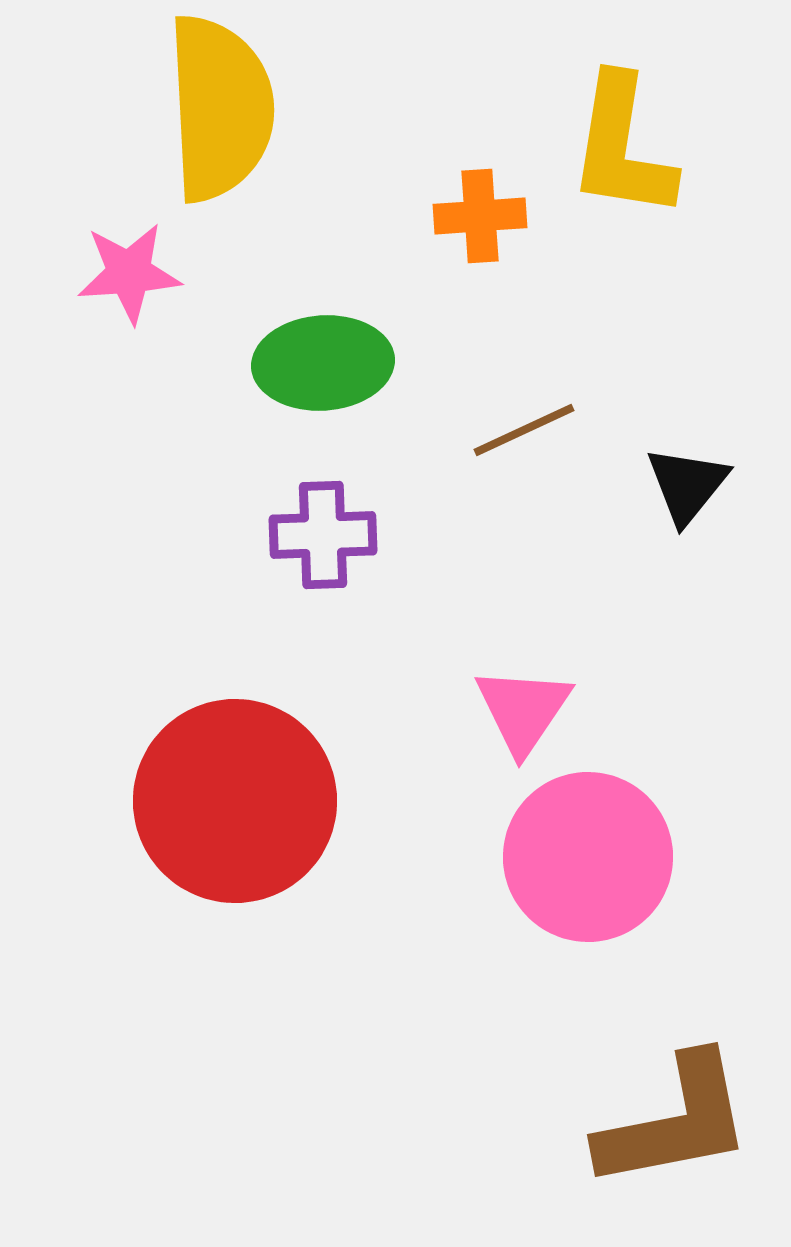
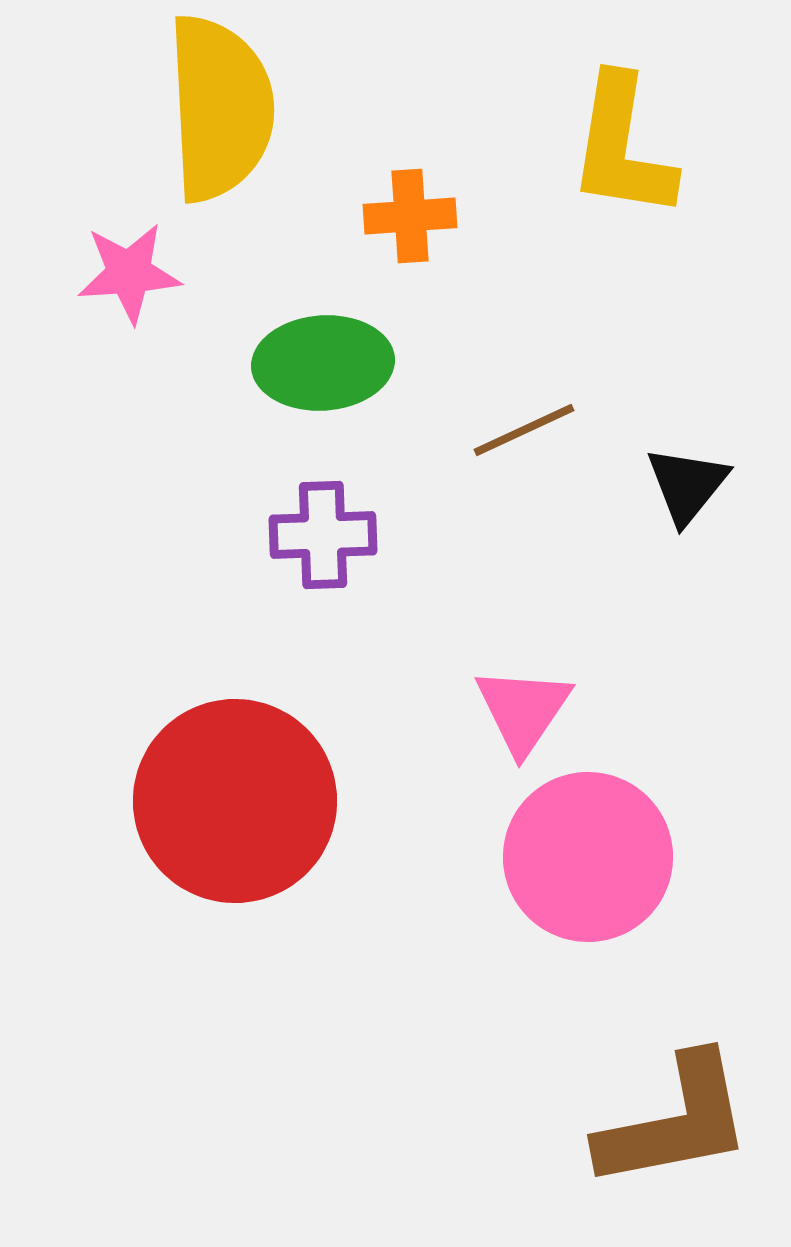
orange cross: moved 70 px left
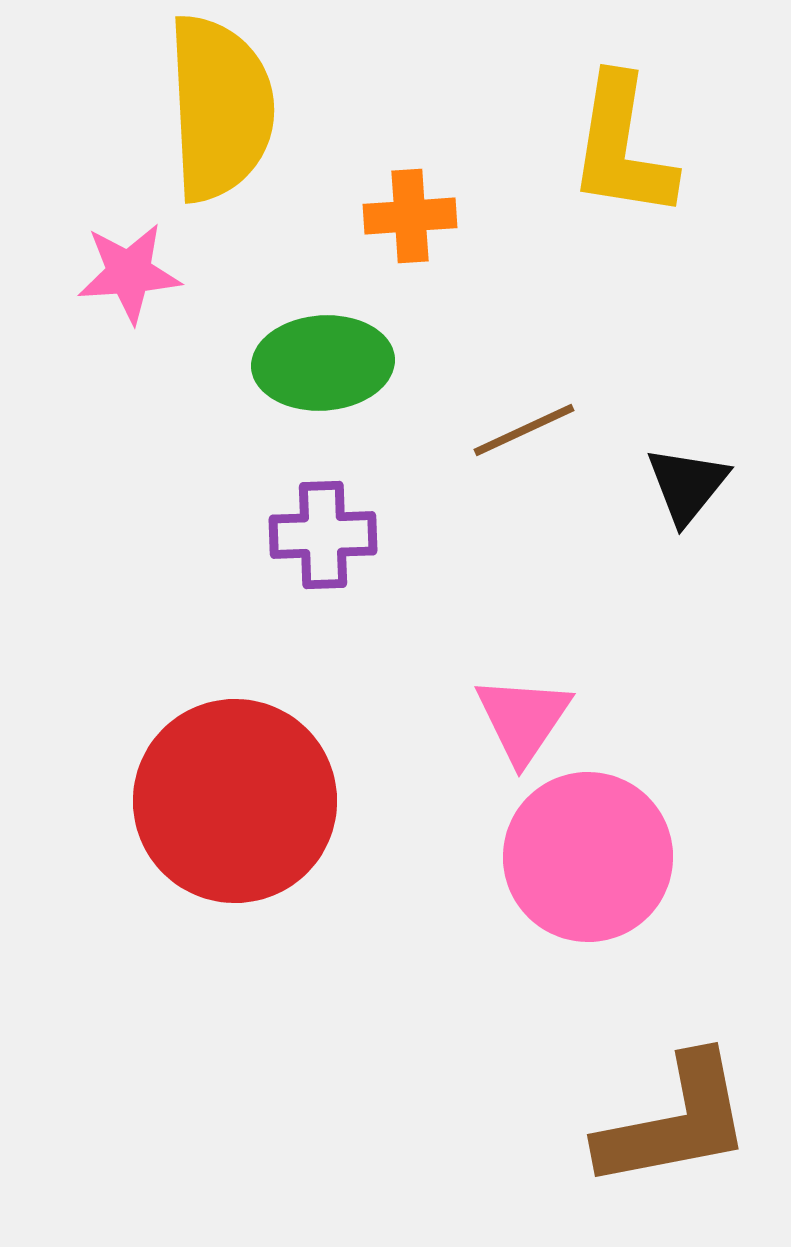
pink triangle: moved 9 px down
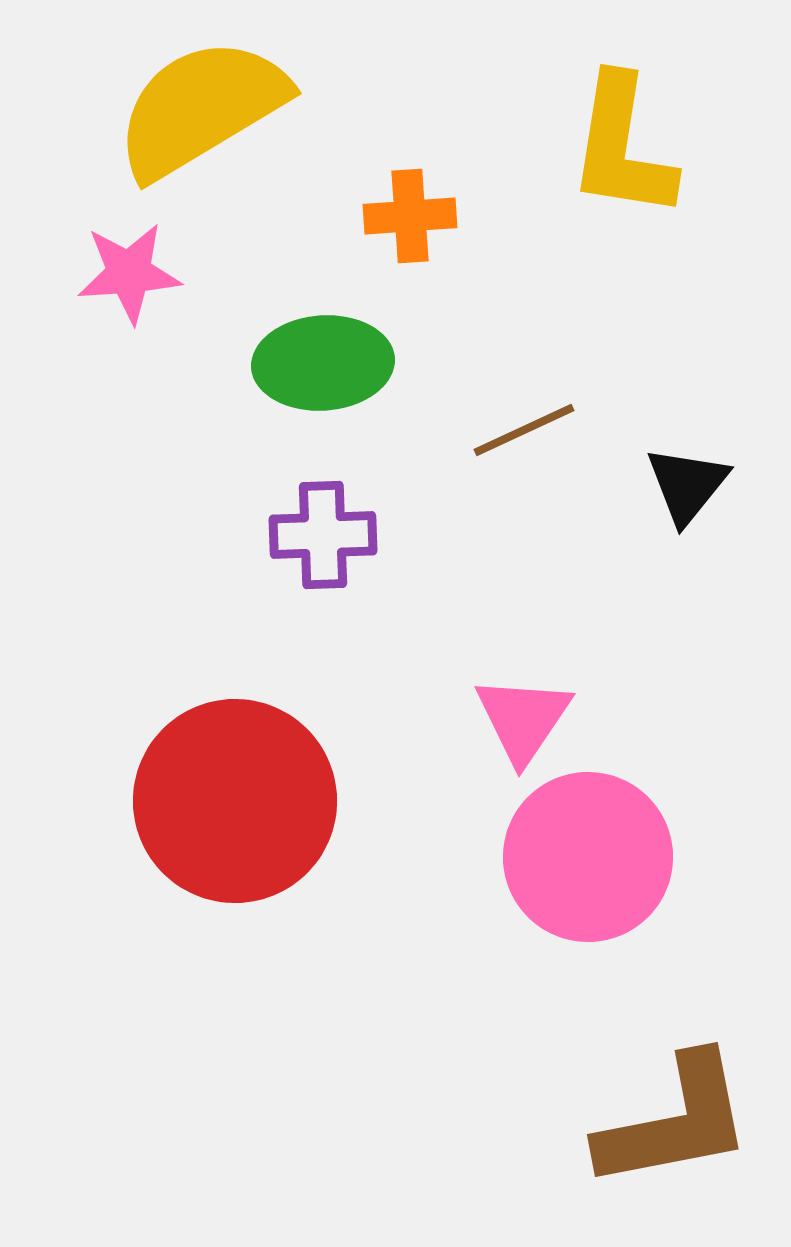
yellow semicircle: moved 19 px left; rotated 118 degrees counterclockwise
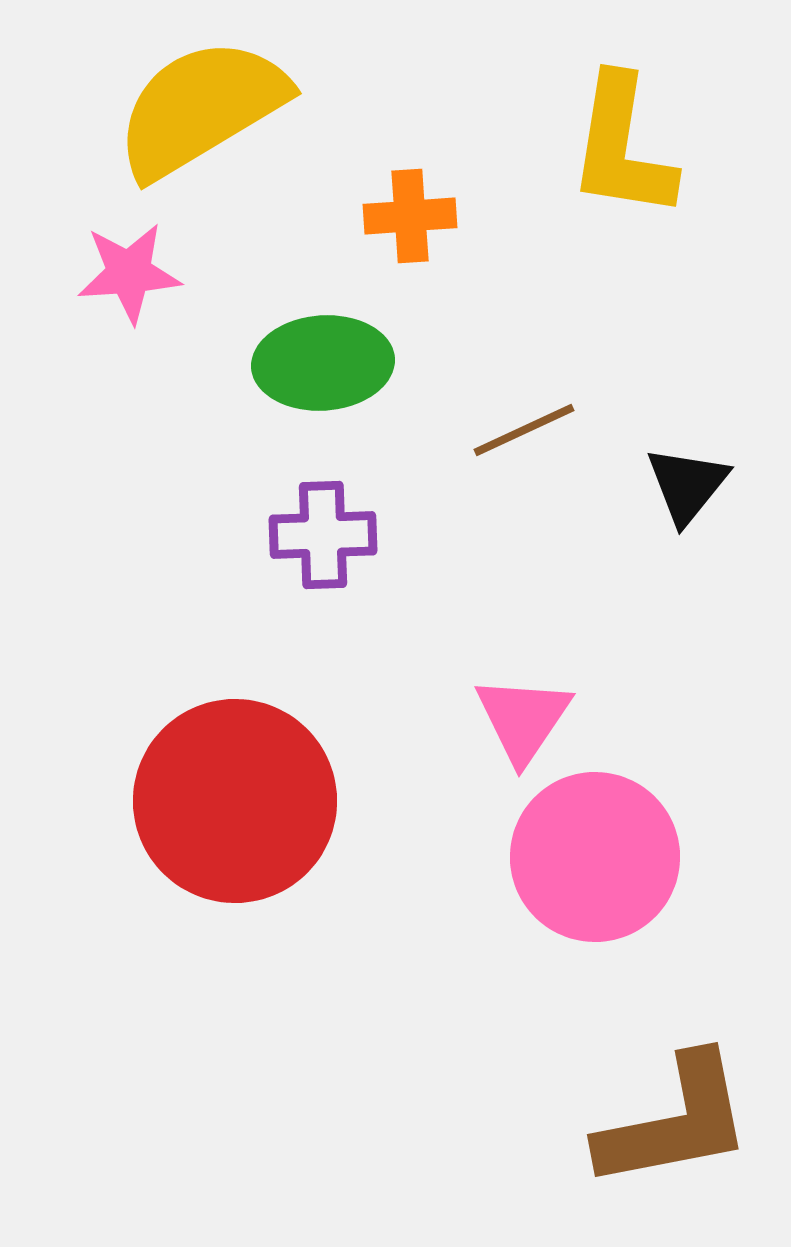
pink circle: moved 7 px right
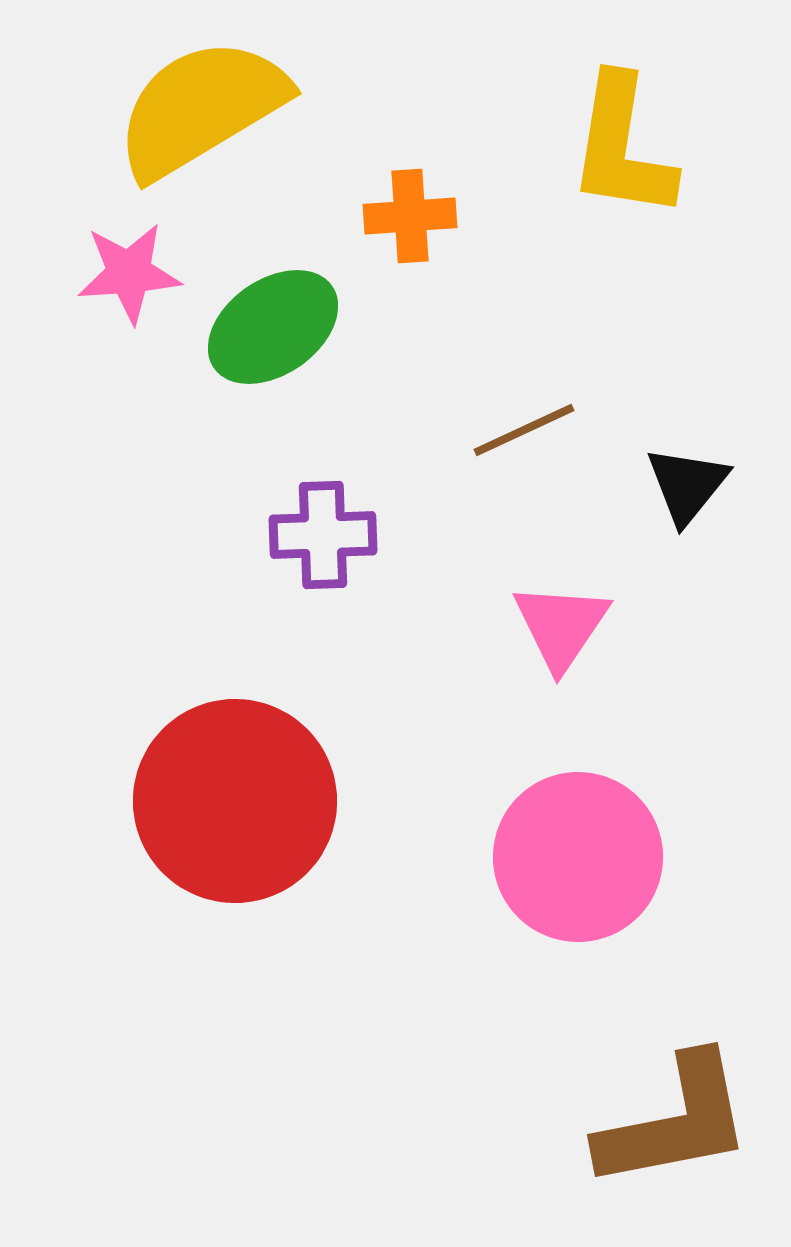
green ellipse: moved 50 px left, 36 px up; rotated 31 degrees counterclockwise
pink triangle: moved 38 px right, 93 px up
pink circle: moved 17 px left
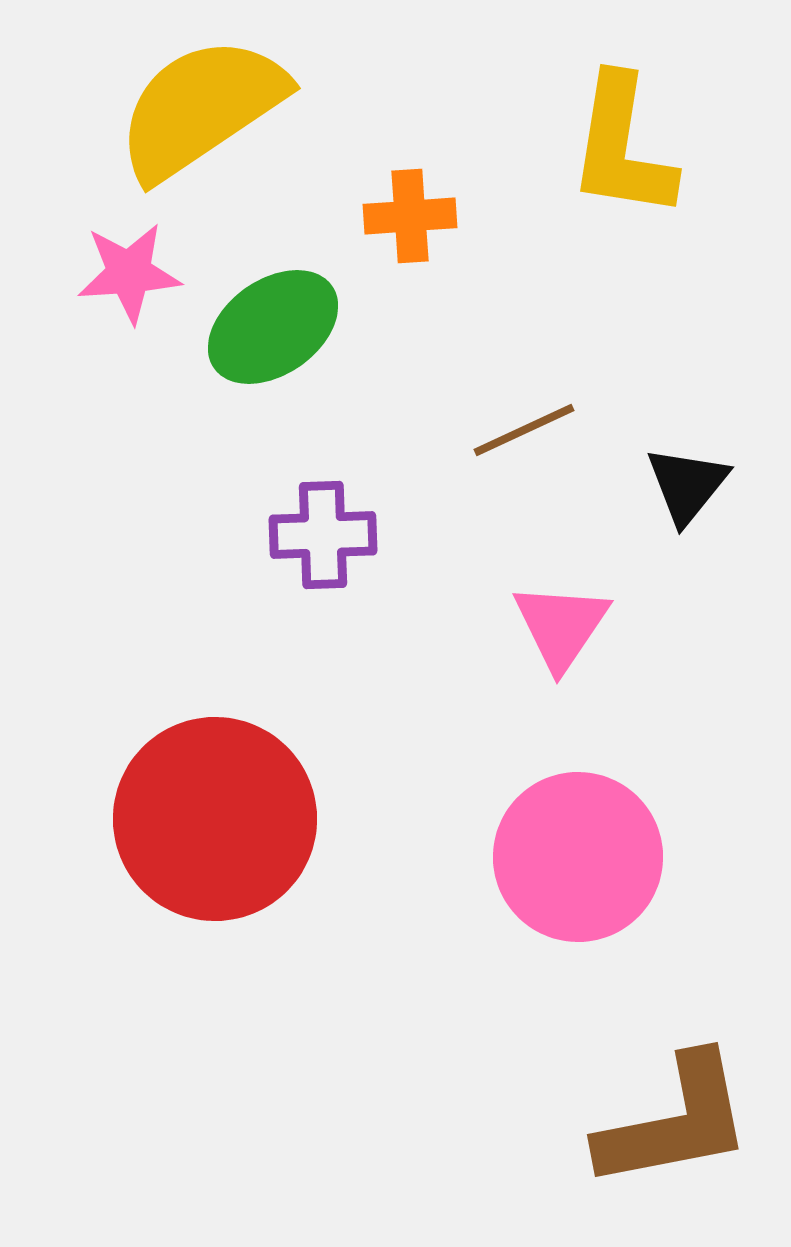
yellow semicircle: rotated 3 degrees counterclockwise
red circle: moved 20 px left, 18 px down
